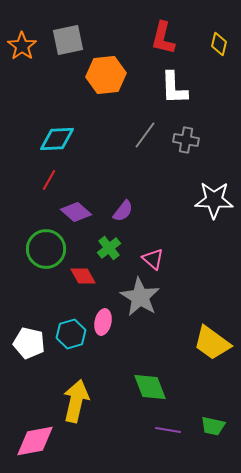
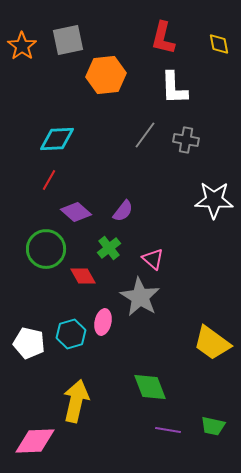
yellow diamond: rotated 25 degrees counterclockwise
pink diamond: rotated 9 degrees clockwise
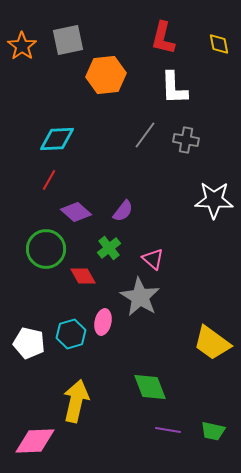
green trapezoid: moved 5 px down
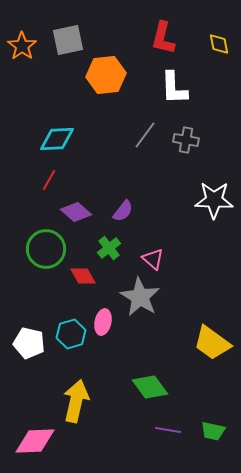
green diamond: rotated 15 degrees counterclockwise
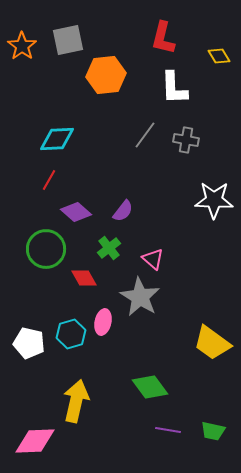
yellow diamond: moved 12 px down; rotated 20 degrees counterclockwise
red diamond: moved 1 px right, 2 px down
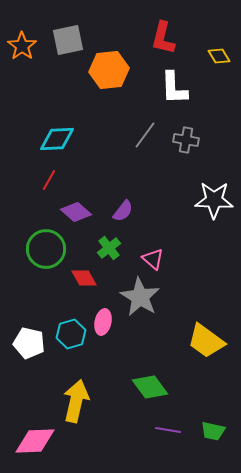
orange hexagon: moved 3 px right, 5 px up
yellow trapezoid: moved 6 px left, 2 px up
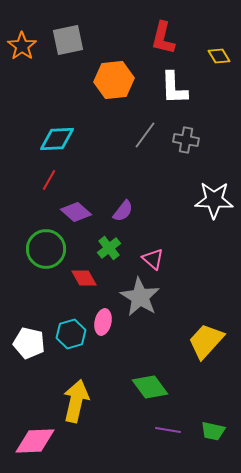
orange hexagon: moved 5 px right, 10 px down
yellow trapezoid: rotated 96 degrees clockwise
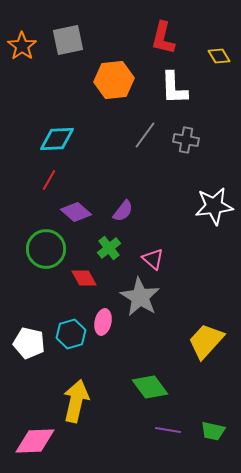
white star: moved 6 px down; rotated 9 degrees counterclockwise
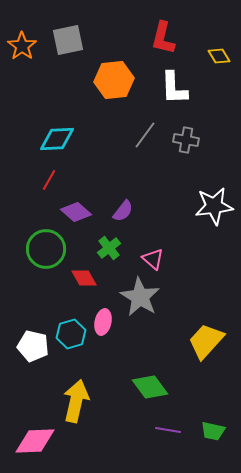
white pentagon: moved 4 px right, 3 px down
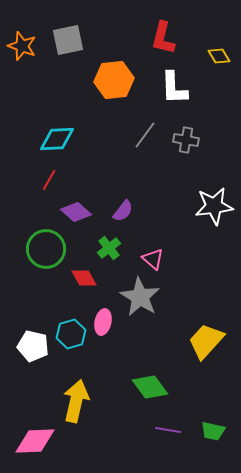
orange star: rotated 16 degrees counterclockwise
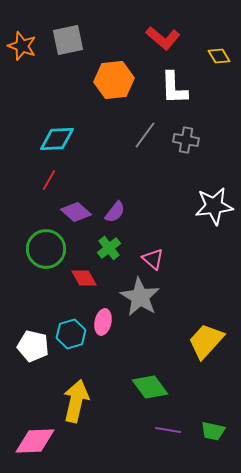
red L-shape: rotated 64 degrees counterclockwise
purple semicircle: moved 8 px left, 1 px down
